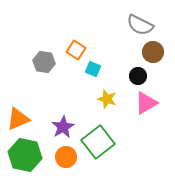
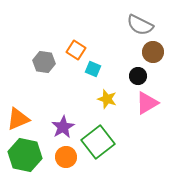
pink triangle: moved 1 px right
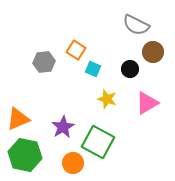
gray semicircle: moved 4 px left
gray hexagon: rotated 15 degrees counterclockwise
black circle: moved 8 px left, 7 px up
green square: rotated 24 degrees counterclockwise
orange circle: moved 7 px right, 6 px down
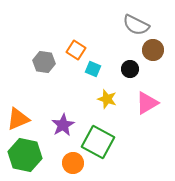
brown circle: moved 2 px up
gray hexagon: rotated 15 degrees clockwise
purple star: moved 2 px up
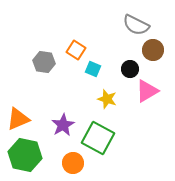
pink triangle: moved 12 px up
green square: moved 4 px up
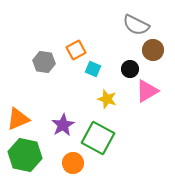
orange square: rotated 30 degrees clockwise
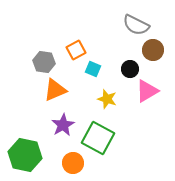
orange triangle: moved 37 px right, 29 px up
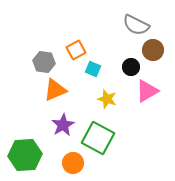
black circle: moved 1 px right, 2 px up
green hexagon: rotated 16 degrees counterclockwise
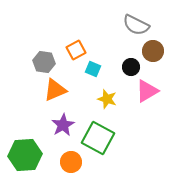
brown circle: moved 1 px down
orange circle: moved 2 px left, 1 px up
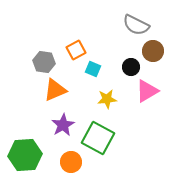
yellow star: rotated 24 degrees counterclockwise
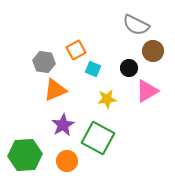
black circle: moved 2 px left, 1 px down
orange circle: moved 4 px left, 1 px up
